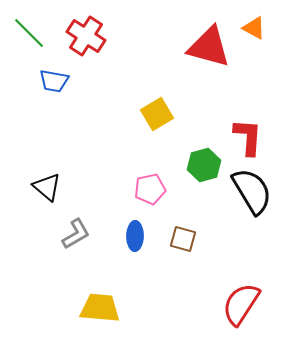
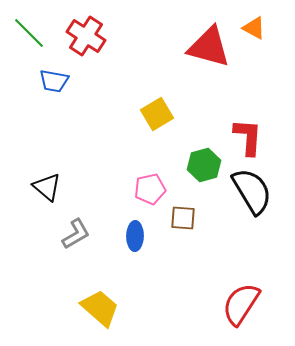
brown square: moved 21 px up; rotated 12 degrees counterclockwise
yellow trapezoid: rotated 36 degrees clockwise
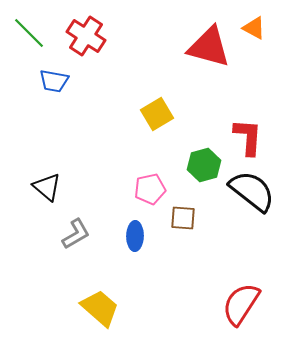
black semicircle: rotated 21 degrees counterclockwise
